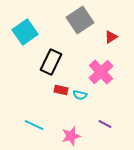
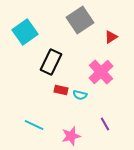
purple line: rotated 32 degrees clockwise
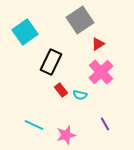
red triangle: moved 13 px left, 7 px down
red rectangle: rotated 40 degrees clockwise
pink star: moved 5 px left, 1 px up
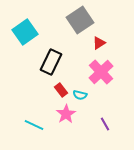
red triangle: moved 1 px right, 1 px up
pink star: moved 21 px up; rotated 18 degrees counterclockwise
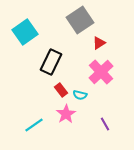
cyan line: rotated 60 degrees counterclockwise
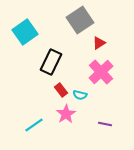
purple line: rotated 48 degrees counterclockwise
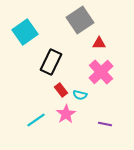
red triangle: rotated 32 degrees clockwise
cyan line: moved 2 px right, 5 px up
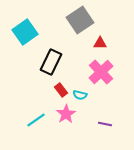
red triangle: moved 1 px right
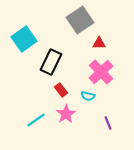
cyan square: moved 1 px left, 7 px down
red triangle: moved 1 px left
cyan semicircle: moved 8 px right, 1 px down
purple line: moved 3 px right, 1 px up; rotated 56 degrees clockwise
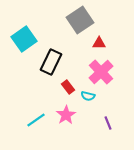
red rectangle: moved 7 px right, 3 px up
pink star: moved 1 px down
